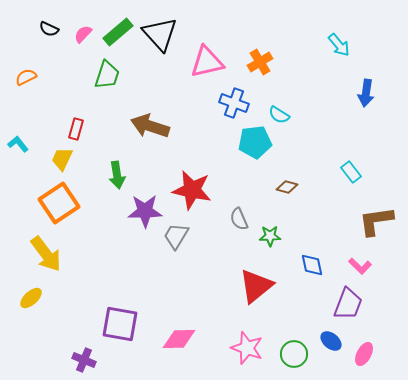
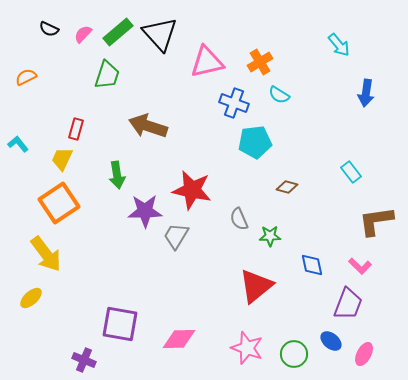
cyan semicircle: moved 20 px up
brown arrow: moved 2 px left
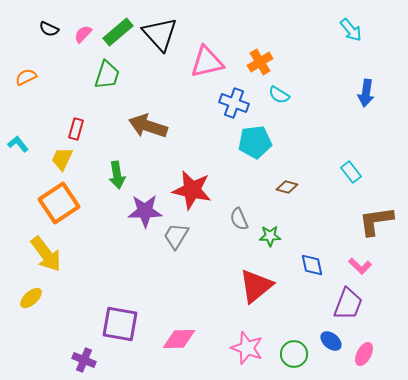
cyan arrow: moved 12 px right, 15 px up
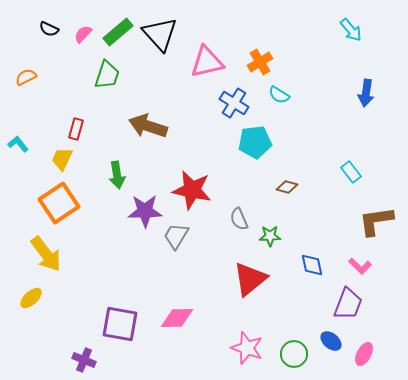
blue cross: rotated 12 degrees clockwise
red triangle: moved 6 px left, 7 px up
pink diamond: moved 2 px left, 21 px up
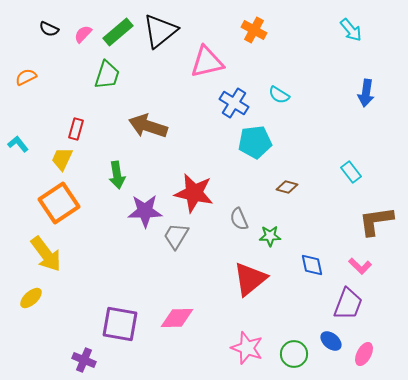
black triangle: moved 3 px up; rotated 33 degrees clockwise
orange cross: moved 6 px left, 32 px up; rotated 30 degrees counterclockwise
red star: moved 2 px right, 3 px down
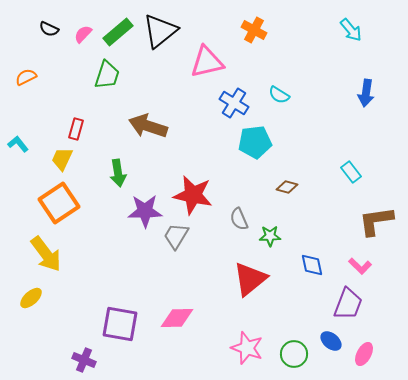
green arrow: moved 1 px right, 2 px up
red star: moved 1 px left, 2 px down
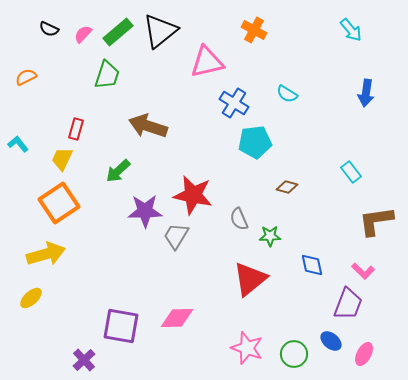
cyan semicircle: moved 8 px right, 1 px up
green arrow: moved 2 px up; rotated 56 degrees clockwise
yellow arrow: rotated 69 degrees counterclockwise
pink L-shape: moved 3 px right, 5 px down
purple square: moved 1 px right, 2 px down
purple cross: rotated 25 degrees clockwise
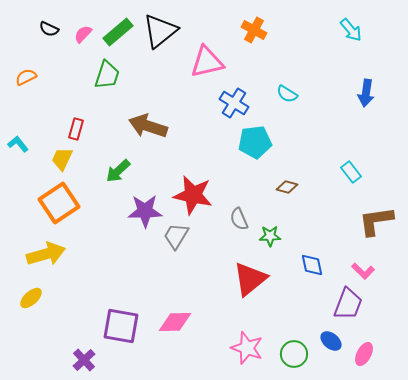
pink diamond: moved 2 px left, 4 px down
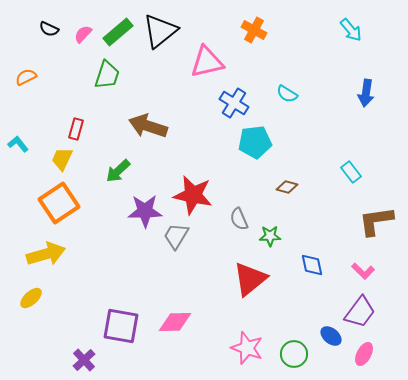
purple trapezoid: moved 12 px right, 8 px down; rotated 16 degrees clockwise
blue ellipse: moved 5 px up
